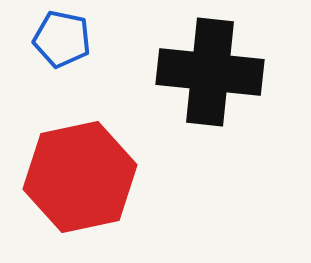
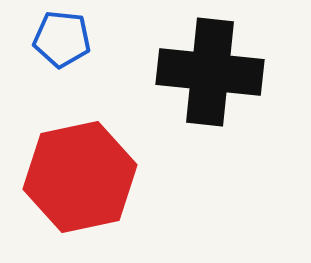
blue pentagon: rotated 6 degrees counterclockwise
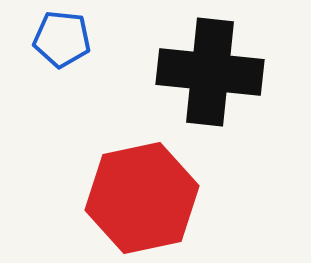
red hexagon: moved 62 px right, 21 px down
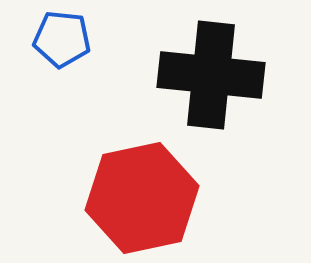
black cross: moved 1 px right, 3 px down
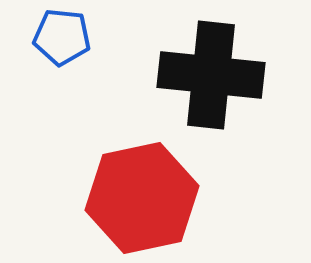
blue pentagon: moved 2 px up
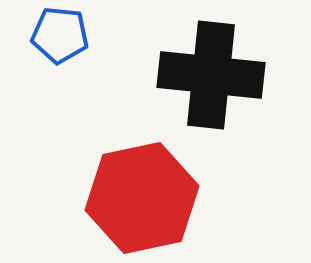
blue pentagon: moved 2 px left, 2 px up
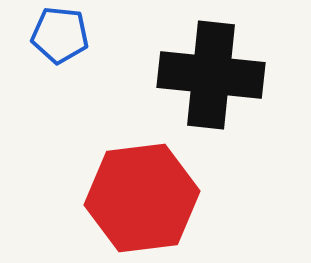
red hexagon: rotated 5 degrees clockwise
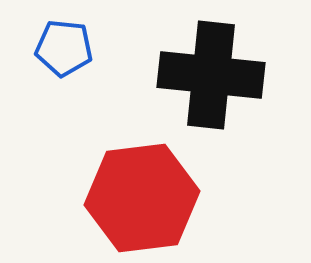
blue pentagon: moved 4 px right, 13 px down
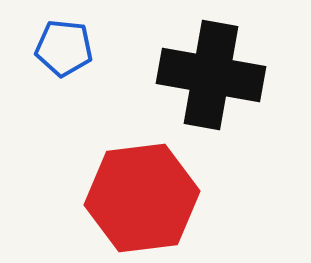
black cross: rotated 4 degrees clockwise
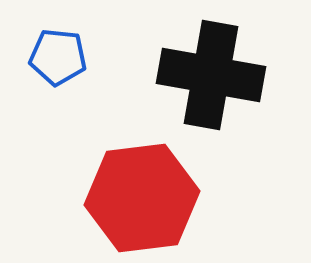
blue pentagon: moved 6 px left, 9 px down
